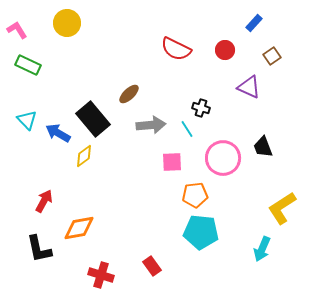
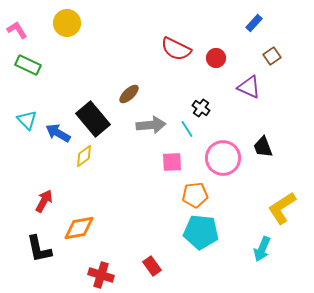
red circle: moved 9 px left, 8 px down
black cross: rotated 18 degrees clockwise
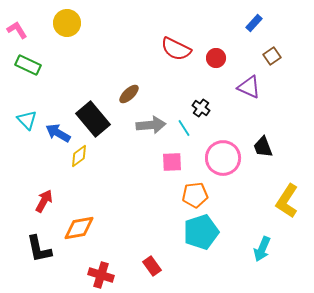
cyan line: moved 3 px left, 1 px up
yellow diamond: moved 5 px left
yellow L-shape: moved 5 px right, 7 px up; rotated 24 degrees counterclockwise
cyan pentagon: rotated 24 degrees counterclockwise
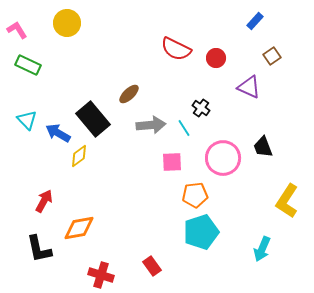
blue rectangle: moved 1 px right, 2 px up
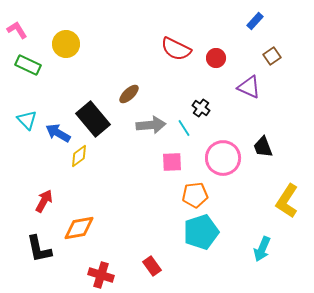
yellow circle: moved 1 px left, 21 px down
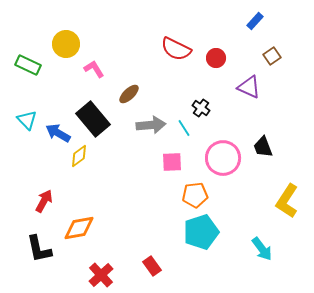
pink L-shape: moved 77 px right, 39 px down
cyan arrow: rotated 60 degrees counterclockwise
red cross: rotated 30 degrees clockwise
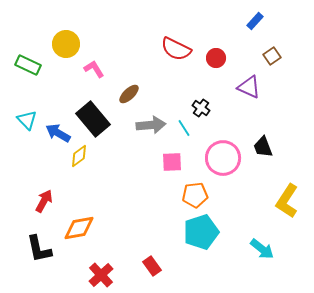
cyan arrow: rotated 15 degrees counterclockwise
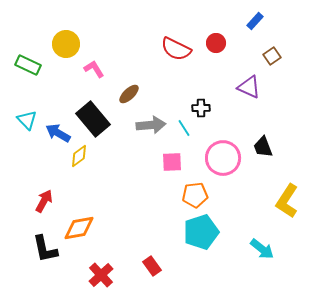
red circle: moved 15 px up
black cross: rotated 36 degrees counterclockwise
black L-shape: moved 6 px right
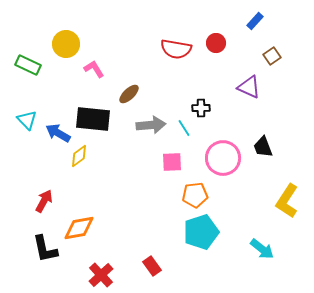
red semicircle: rotated 16 degrees counterclockwise
black rectangle: rotated 44 degrees counterclockwise
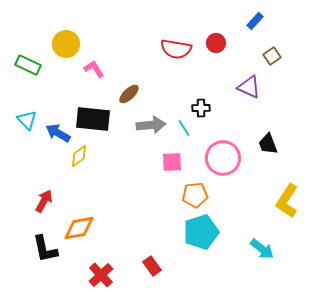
black trapezoid: moved 5 px right, 3 px up
